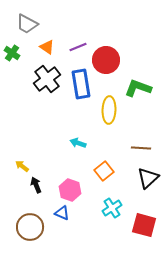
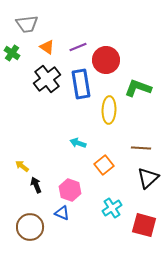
gray trapezoid: rotated 35 degrees counterclockwise
orange square: moved 6 px up
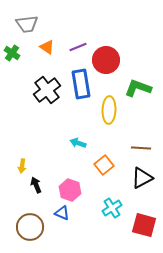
black cross: moved 11 px down
yellow arrow: rotated 120 degrees counterclockwise
black triangle: moved 6 px left; rotated 15 degrees clockwise
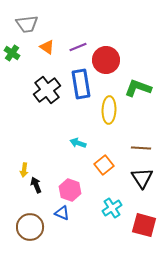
yellow arrow: moved 2 px right, 4 px down
black triangle: rotated 35 degrees counterclockwise
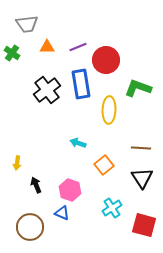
orange triangle: rotated 35 degrees counterclockwise
yellow arrow: moved 7 px left, 7 px up
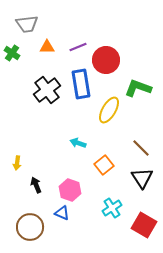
yellow ellipse: rotated 28 degrees clockwise
brown line: rotated 42 degrees clockwise
red square: rotated 15 degrees clockwise
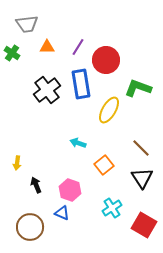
purple line: rotated 36 degrees counterclockwise
